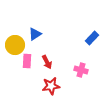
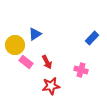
pink rectangle: moved 1 px left, 1 px down; rotated 56 degrees counterclockwise
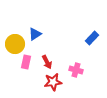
yellow circle: moved 1 px up
pink rectangle: rotated 64 degrees clockwise
pink cross: moved 5 px left
red star: moved 2 px right, 4 px up
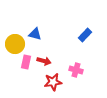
blue triangle: rotated 48 degrees clockwise
blue rectangle: moved 7 px left, 3 px up
red arrow: moved 3 px left, 1 px up; rotated 48 degrees counterclockwise
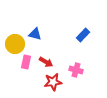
blue rectangle: moved 2 px left
red arrow: moved 2 px right, 1 px down; rotated 16 degrees clockwise
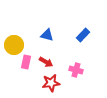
blue triangle: moved 12 px right, 1 px down
yellow circle: moved 1 px left, 1 px down
red star: moved 2 px left, 1 px down
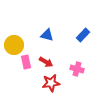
pink rectangle: rotated 24 degrees counterclockwise
pink cross: moved 1 px right, 1 px up
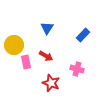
blue triangle: moved 7 px up; rotated 48 degrees clockwise
red arrow: moved 6 px up
red star: rotated 30 degrees clockwise
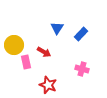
blue triangle: moved 10 px right
blue rectangle: moved 2 px left, 1 px up
red arrow: moved 2 px left, 4 px up
pink cross: moved 5 px right
red star: moved 3 px left, 2 px down
